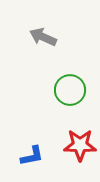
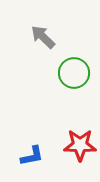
gray arrow: rotated 20 degrees clockwise
green circle: moved 4 px right, 17 px up
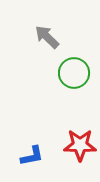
gray arrow: moved 4 px right
